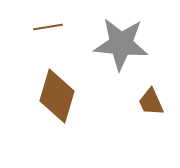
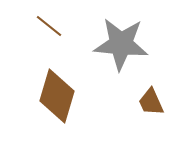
brown line: moved 1 px right, 1 px up; rotated 48 degrees clockwise
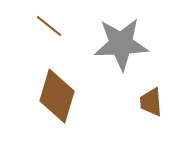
gray star: rotated 8 degrees counterclockwise
brown trapezoid: rotated 20 degrees clockwise
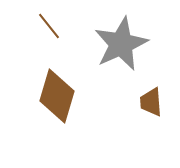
brown line: rotated 12 degrees clockwise
gray star: rotated 22 degrees counterclockwise
